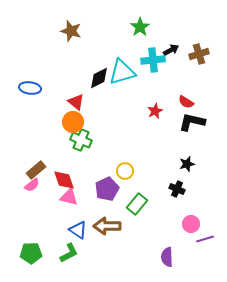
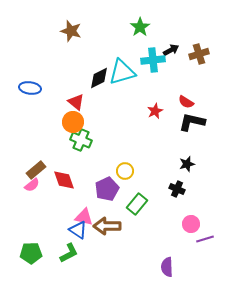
pink triangle: moved 15 px right, 20 px down
purple semicircle: moved 10 px down
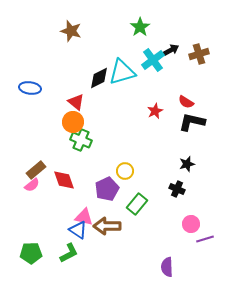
cyan cross: rotated 30 degrees counterclockwise
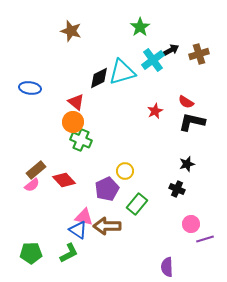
red diamond: rotated 25 degrees counterclockwise
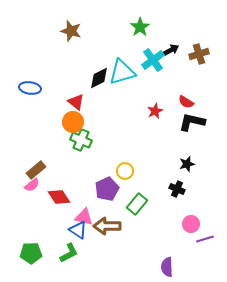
red diamond: moved 5 px left, 17 px down; rotated 10 degrees clockwise
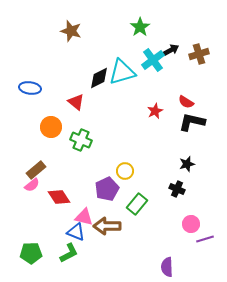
orange circle: moved 22 px left, 5 px down
blue triangle: moved 2 px left, 2 px down; rotated 12 degrees counterclockwise
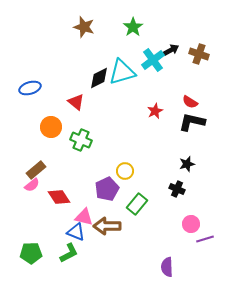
green star: moved 7 px left
brown star: moved 13 px right, 4 px up
brown cross: rotated 36 degrees clockwise
blue ellipse: rotated 25 degrees counterclockwise
red semicircle: moved 4 px right
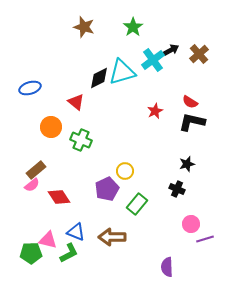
brown cross: rotated 30 degrees clockwise
pink triangle: moved 36 px left, 23 px down
brown arrow: moved 5 px right, 11 px down
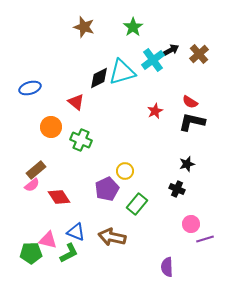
brown arrow: rotated 12 degrees clockwise
